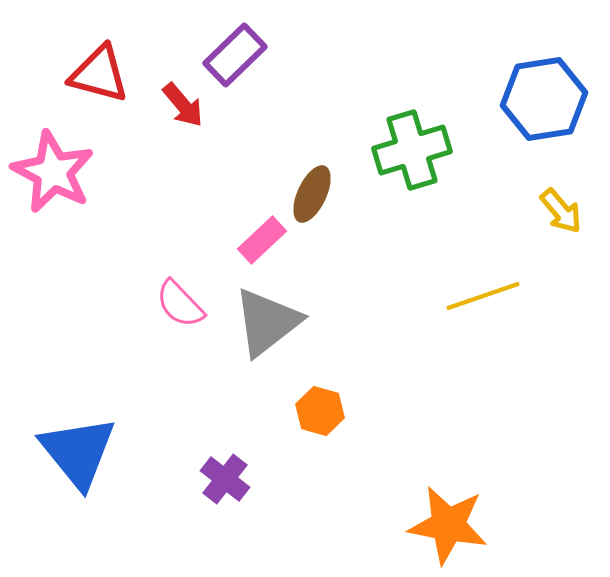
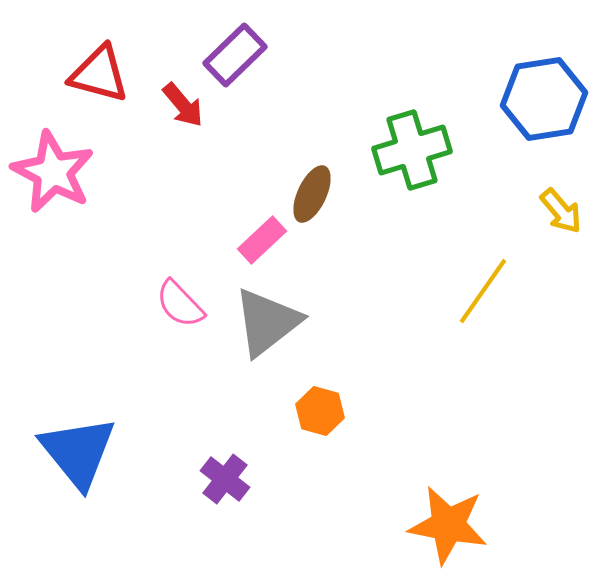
yellow line: moved 5 px up; rotated 36 degrees counterclockwise
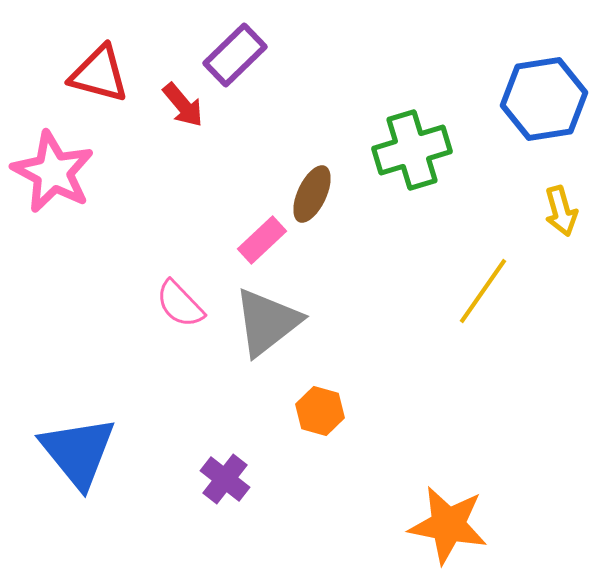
yellow arrow: rotated 24 degrees clockwise
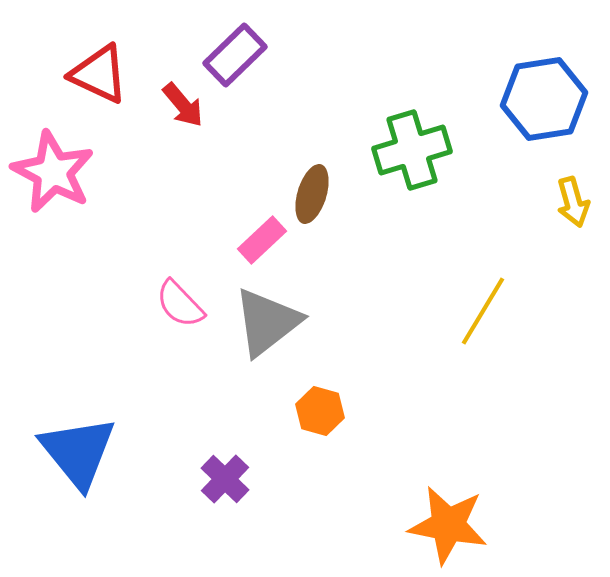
red triangle: rotated 10 degrees clockwise
brown ellipse: rotated 8 degrees counterclockwise
yellow arrow: moved 12 px right, 9 px up
yellow line: moved 20 px down; rotated 4 degrees counterclockwise
purple cross: rotated 6 degrees clockwise
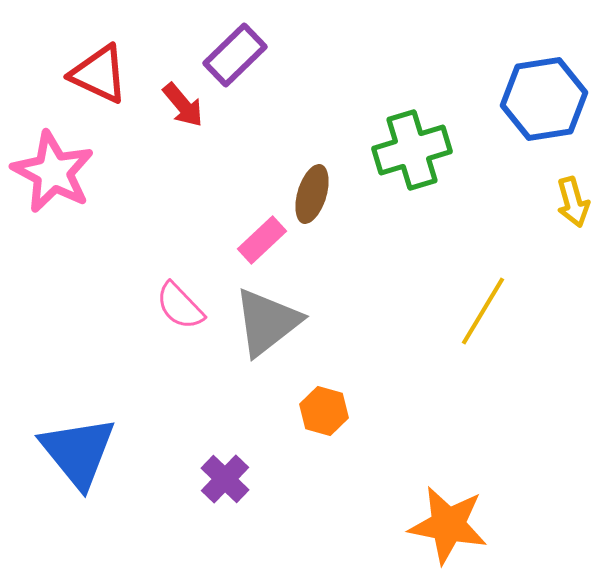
pink semicircle: moved 2 px down
orange hexagon: moved 4 px right
